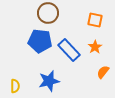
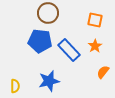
orange star: moved 1 px up
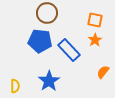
brown circle: moved 1 px left
orange star: moved 6 px up
blue star: rotated 20 degrees counterclockwise
